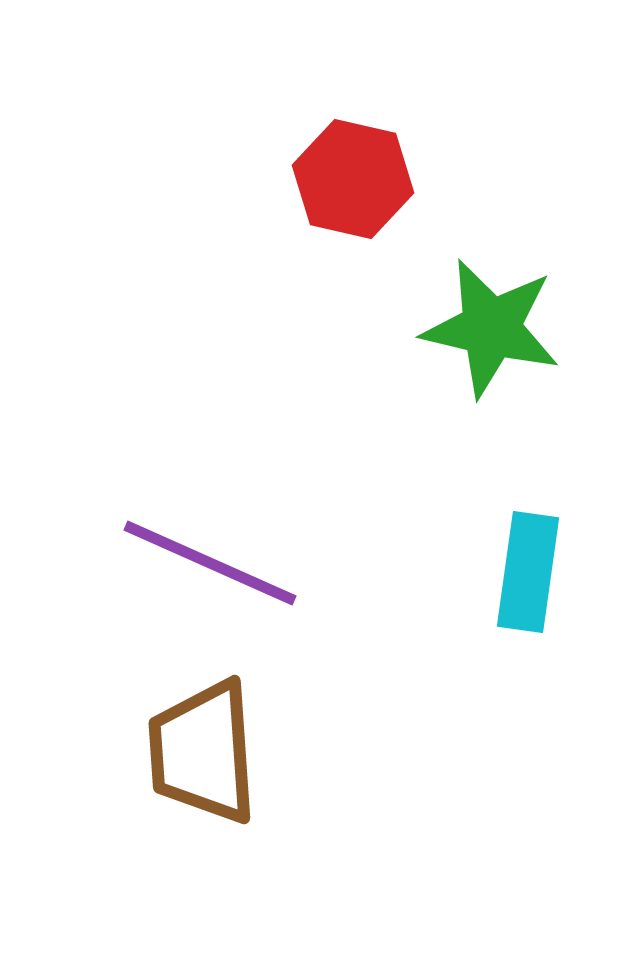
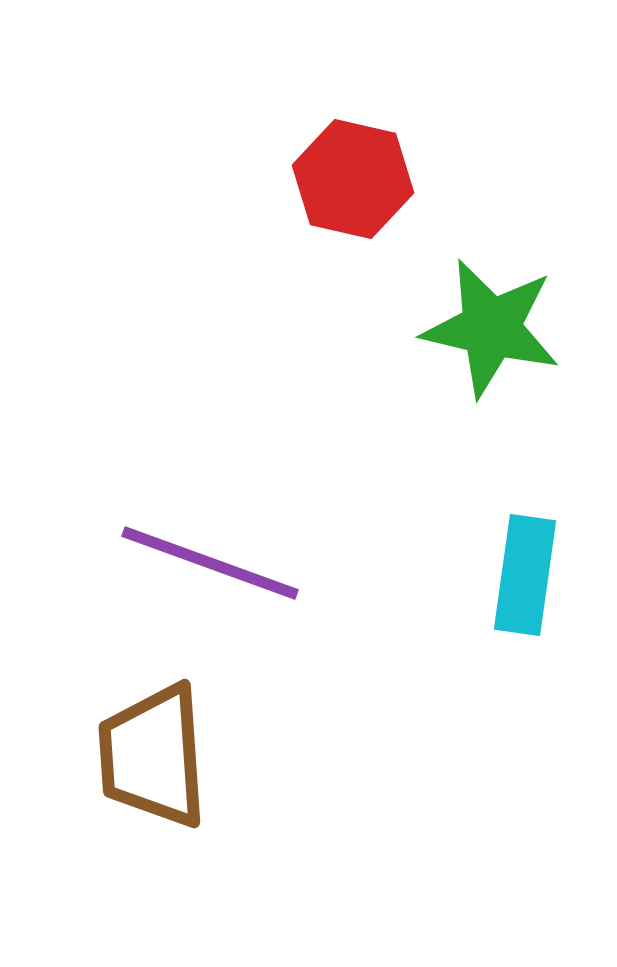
purple line: rotated 4 degrees counterclockwise
cyan rectangle: moved 3 px left, 3 px down
brown trapezoid: moved 50 px left, 4 px down
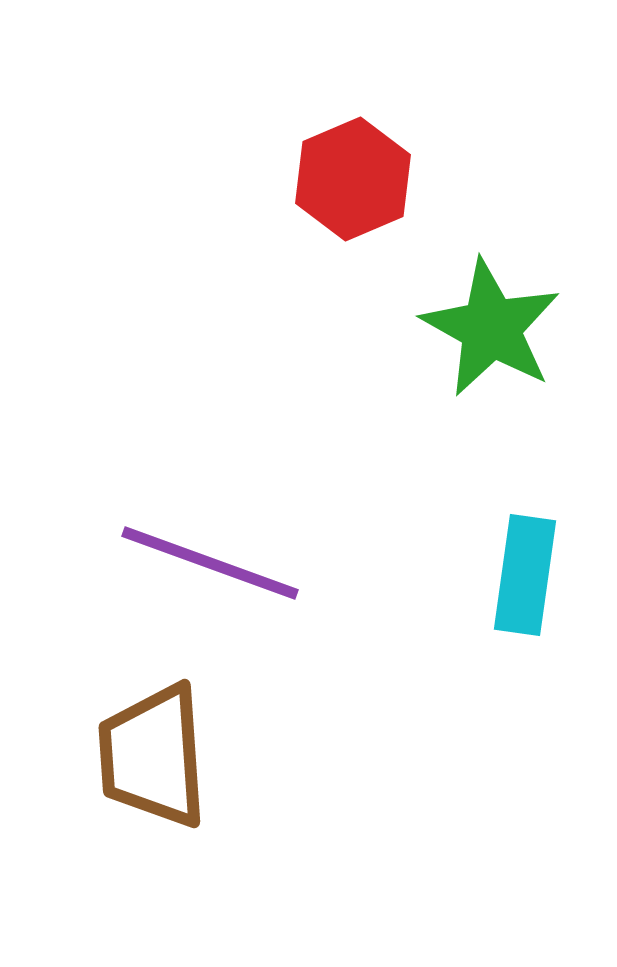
red hexagon: rotated 24 degrees clockwise
green star: rotated 16 degrees clockwise
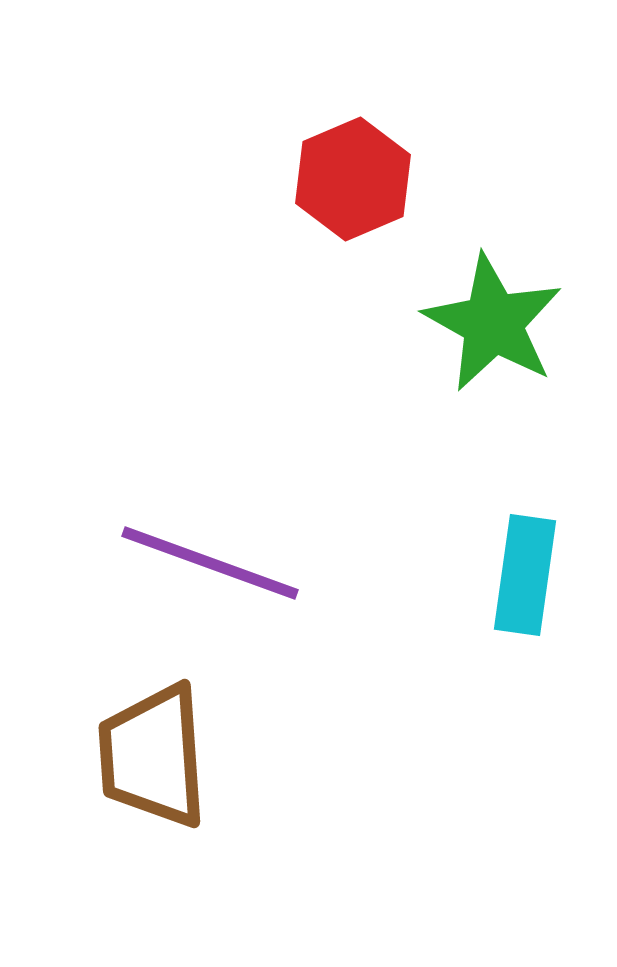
green star: moved 2 px right, 5 px up
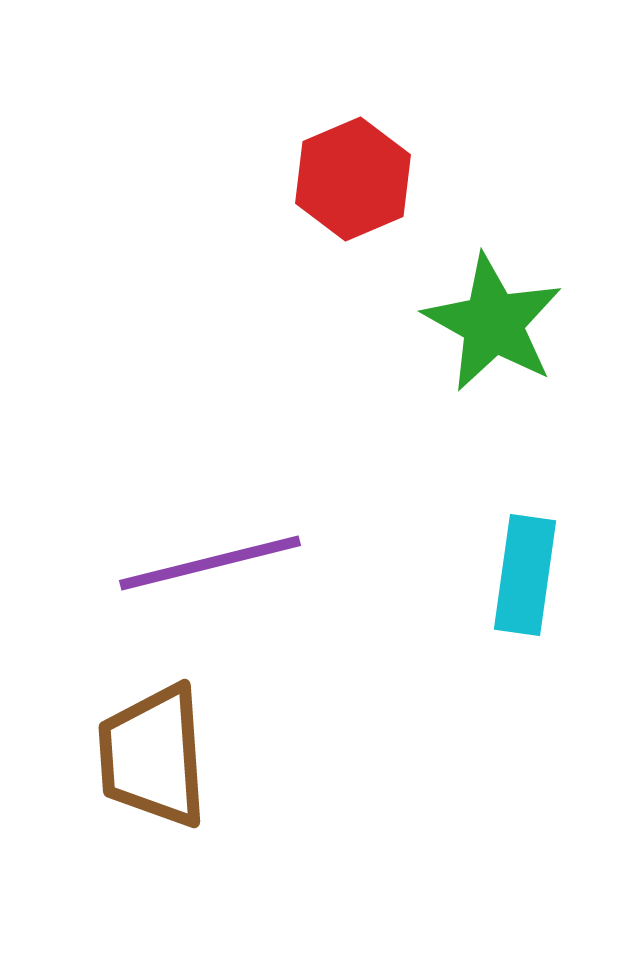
purple line: rotated 34 degrees counterclockwise
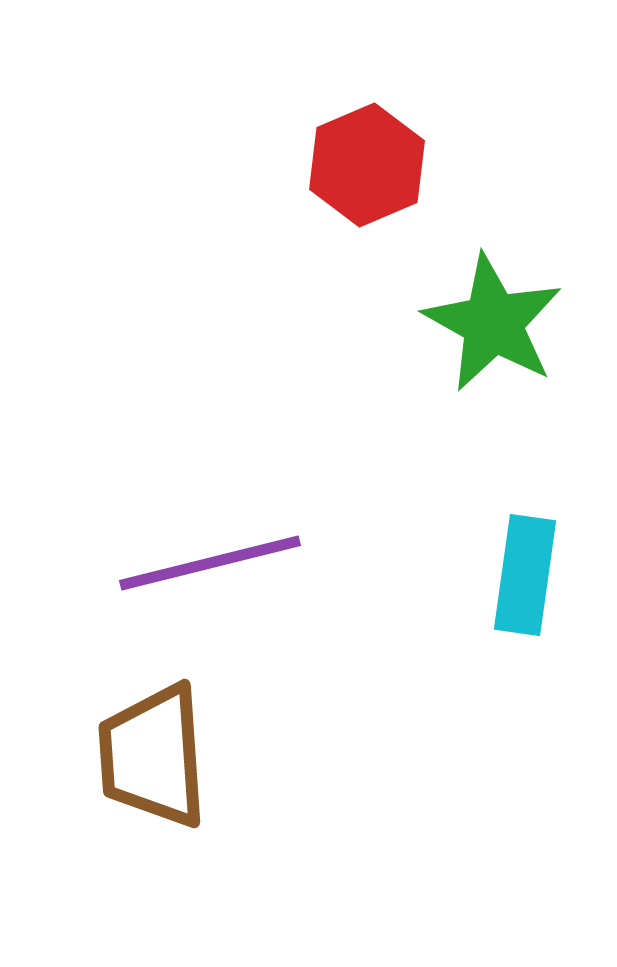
red hexagon: moved 14 px right, 14 px up
